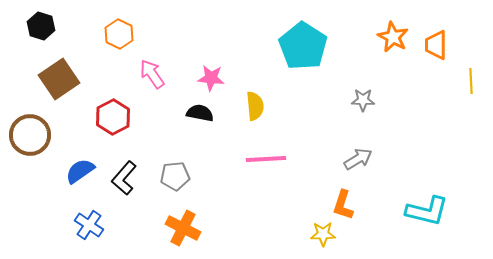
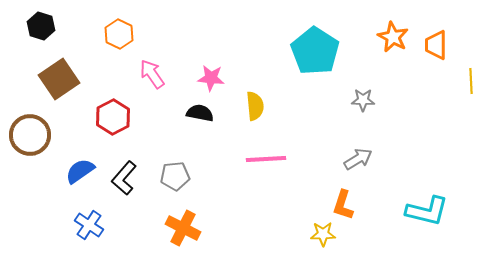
cyan pentagon: moved 12 px right, 5 px down
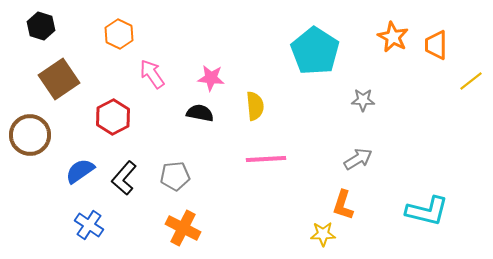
yellow line: rotated 55 degrees clockwise
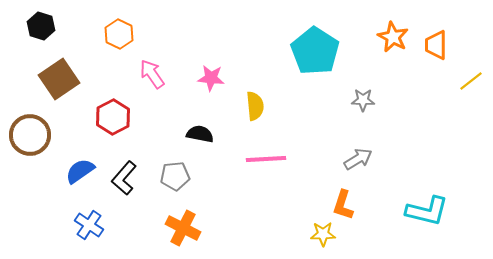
black semicircle: moved 21 px down
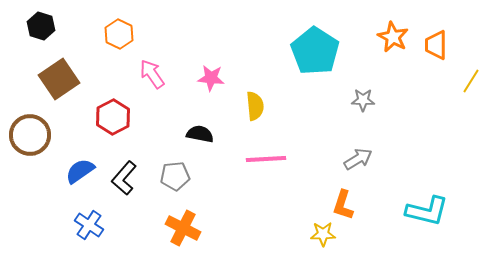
yellow line: rotated 20 degrees counterclockwise
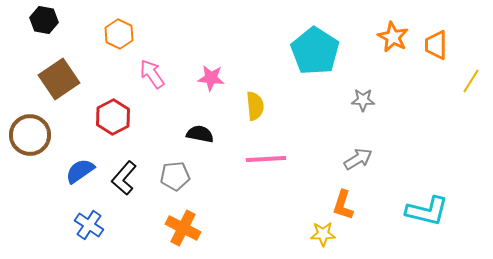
black hexagon: moved 3 px right, 6 px up; rotated 8 degrees counterclockwise
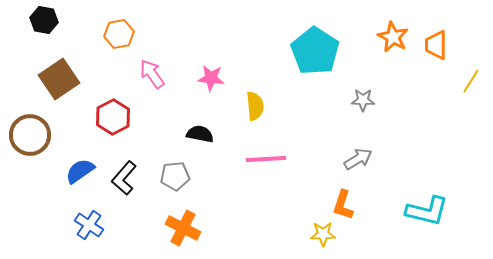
orange hexagon: rotated 24 degrees clockwise
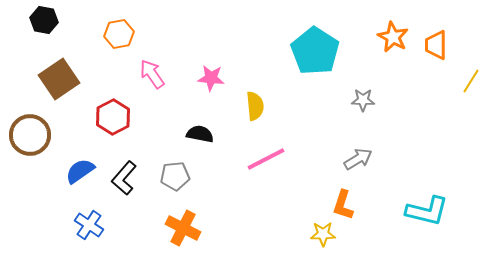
pink line: rotated 24 degrees counterclockwise
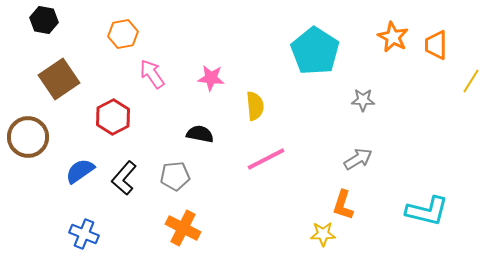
orange hexagon: moved 4 px right
brown circle: moved 2 px left, 2 px down
blue cross: moved 5 px left, 9 px down; rotated 12 degrees counterclockwise
